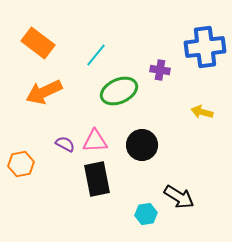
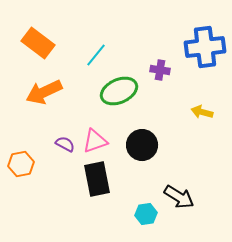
pink triangle: rotated 16 degrees counterclockwise
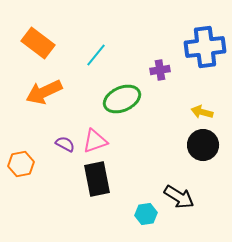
purple cross: rotated 18 degrees counterclockwise
green ellipse: moved 3 px right, 8 px down
black circle: moved 61 px right
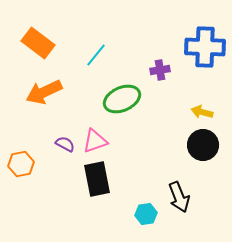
blue cross: rotated 9 degrees clockwise
black arrow: rotated 36 degrees clockwise
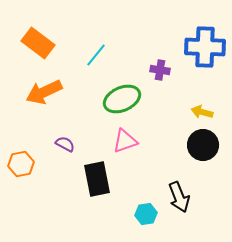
purple cross: rotated 18 degrees clockwise
pink triangle: moved 30 px right
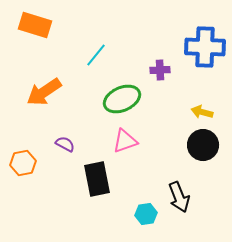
orange rectangle: moved 3 px left, 18 px up; rotated 20 degrees counterclockwise
purple cross: rotated 12 degrees counterclockwise
orange arrow: rotated 9 degrees counterclockwise
orange hexagon: moved 2 px right, 1 px up
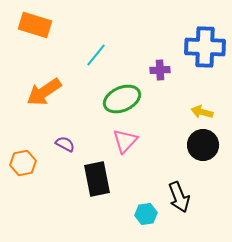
pink triangle: rotated 28 degrees counterclockwise
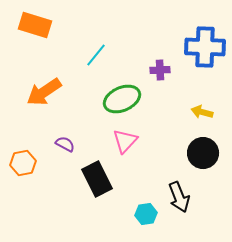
black circle: moved 8 px down
black rectangle: rotated 16 degrees counterclockwise
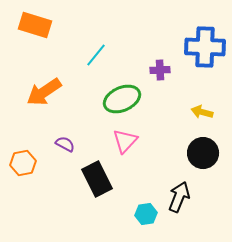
black arrow: rotated 136 degrees counterclockwise
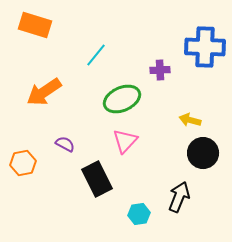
yellow arrow: moved 12 px left, 8 px down
cyan hexagon: moved 7 px left
